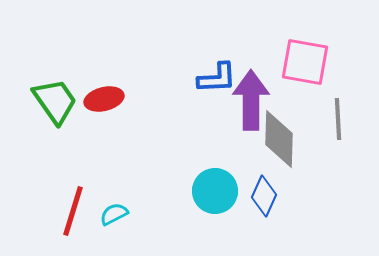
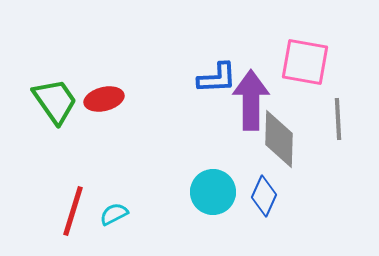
cyan circle: moved 2 px left, 1 px down
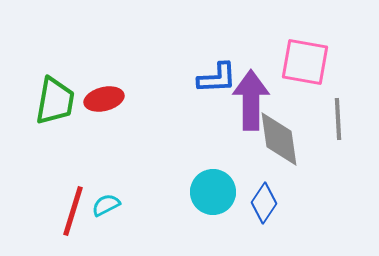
green trapezoid: rotated 45 degrees clockwise
gray diamond: rotated 10 degrees counterclockwise
blue diamond: moved 7 px down; rotated 9 degrees clockwise
cyan semicircle: moved 8 px left, 9 px up
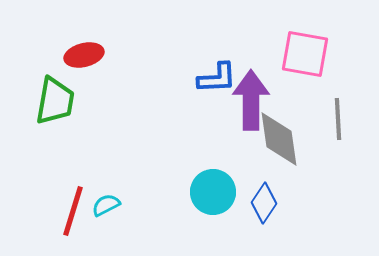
pink square: moved 8 px up
red ellipse: moved 20 px left, 44 px up
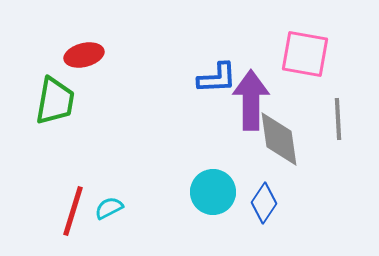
cyan semicircle: moved 3 px right, 3 px down
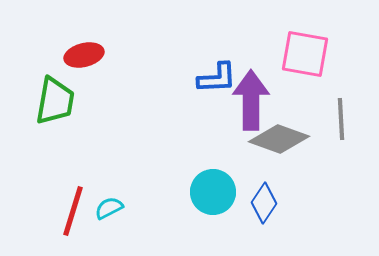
gray line: moved 3 px right
gray diamond: rotated 62 degrees counterclockwise
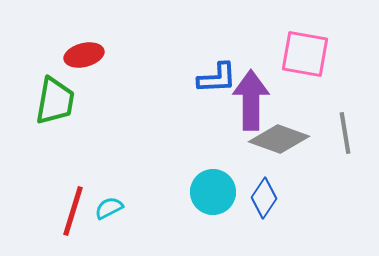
gray line: moved 4 px right, 14 px down; rotated 6 degrees counterclockwise
blue diamond: moved 5 px up
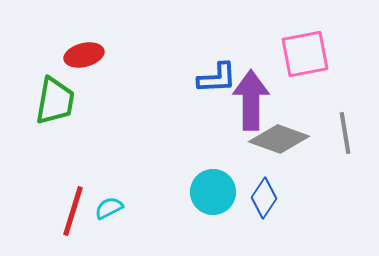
pink square: rotated 21 degrees counterclockwise
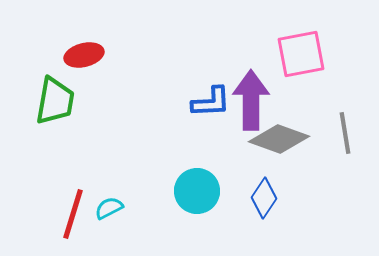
pink square: moved 4 px left
blue L-shape: moved 6 px left, 24 px down
cyan circle: moved 16 px left, 1 px up
red line: moved 3 px down
